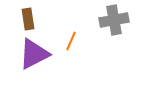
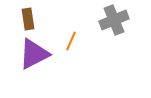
gray cross: rotated 12 degrees counterclockwise
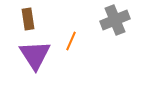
gray cross: moved 1 px right
purple triangle: moved 1 px right, 1 px down; rotated 36 degrees counterclockwise
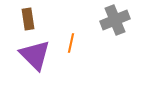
orange line: moved 2 px down; rotated 12 degrees counterclockwise
purple triangle: rotated 12 degrees counterclockwise
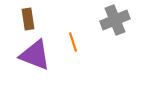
orange line: moved 2 px right, 1 px up; rotated 30 degrees counterclockwise
purple triangle: rotated 24 degrees counterclockwise
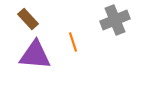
brown rectangle: rotated 35 degrees counterclockwise
purple triangle: rotated 16 degrees counterclockwise
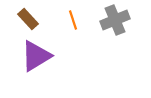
orange line: moved 22 px up
purple triangle: moved 1 px right, 1 px down; rotated 36 degrees counterclockwise
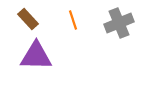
gray cross: moved 4 px right, 3 px down
purple triangle: rotated 32 degrees clockwise
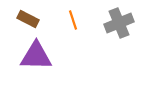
brown rectangle: rotated 20 degrees counterclockwise
